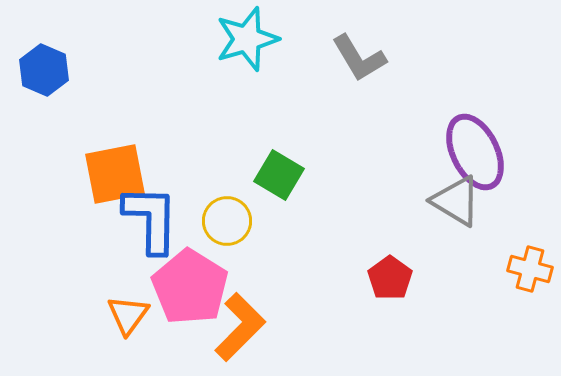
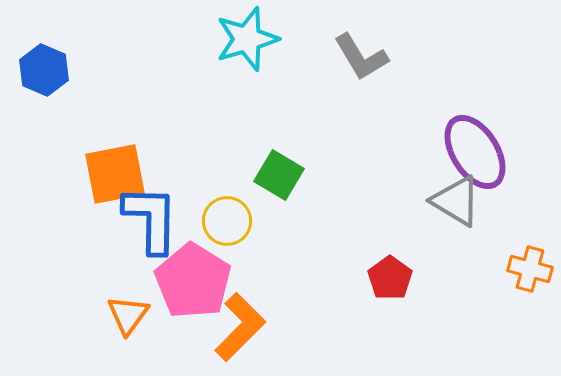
gray L-shape: moved 2 px right, 1 px up
purple ellipse: rotated 6 degrees counterclockwise
pink pentagon: moved 3 px right, 6 px up
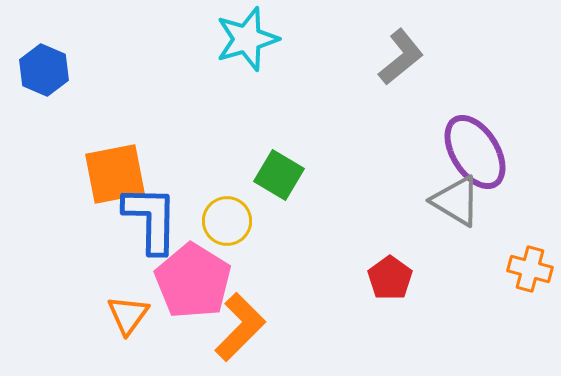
gray L-shape: moved 40 px right; rotated 98 degrees counterclockwise
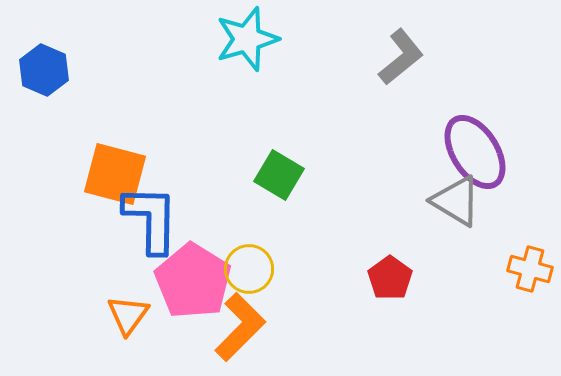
orange square: rotated 26 degrees clockwise
yellow circle: moved 22 px right, 48 px down
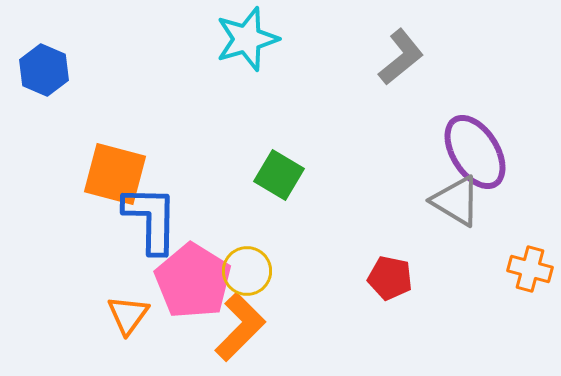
yellow circle: moved 2 px left, 2 px down
red pentagon: rotated 24 degrees counterclockwise
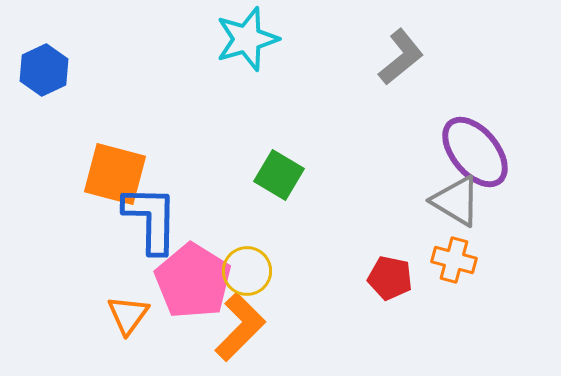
blue hexagon: rotated 12 degrees clockwise
purple ellipse: rotated 8 degrees counterclockwise
orange cross: moved 76 px left, 9 px up
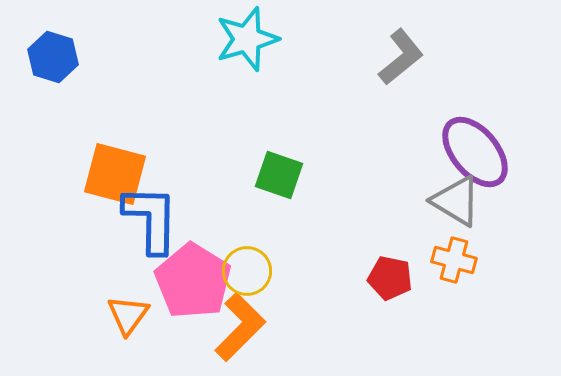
blue hexagon: moved 9 px right, 13 px up; rotated 18 degrees counterclockwise
green square: rotated 12 degrees counterclockwise
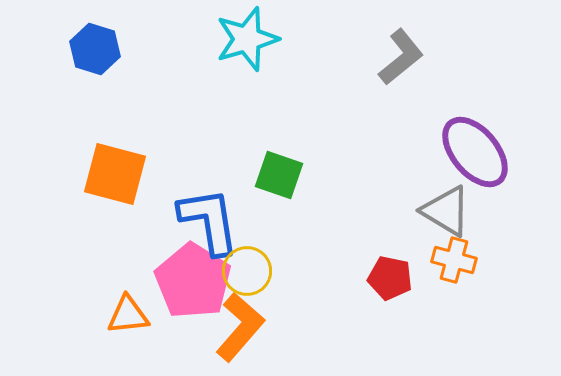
blue hexagon: moved 42 px right, 8 px up
gray triangle: moved 10 px left, 10 px down
blue L-shape: moved 58 px right, 2 px down; rotated 10 degrees counterclockwise
orange triangle: rotated 48 degrees clockwise
orange L-shape: rotated 4 degrees counterclockwise
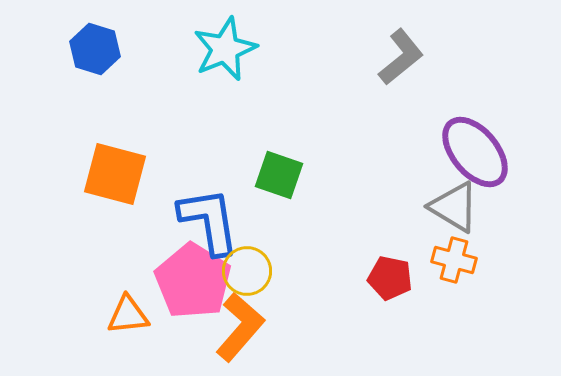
cyan star: moved 22 px left, 10 px down; rotated 6 degrees counterclockwise
gray triangle: moved 8 px right, 4 px up
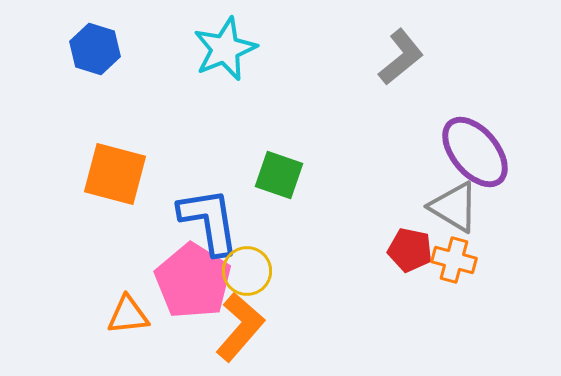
red pentagon: moved 20 px right, 28 px up
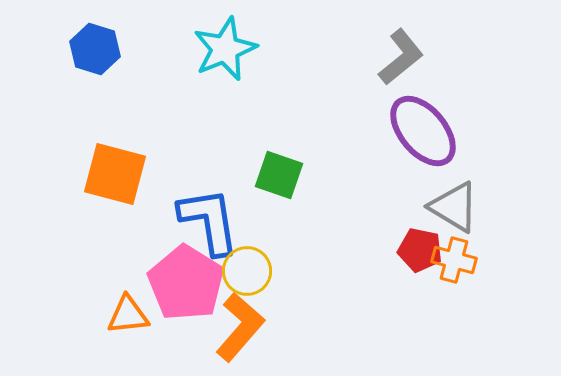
purple ellipse: moved 52 px left, 21 px up
red pentagon: moved 10 px right
pink pentagon: moved 7 px left, 2 px down
